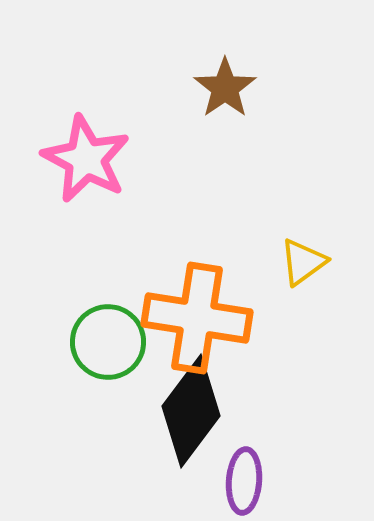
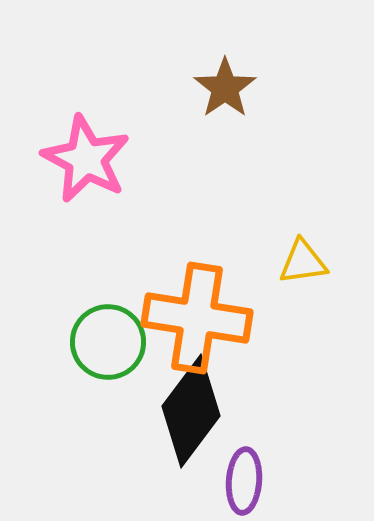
yellow triangle: rotated 28 degrees clockwise
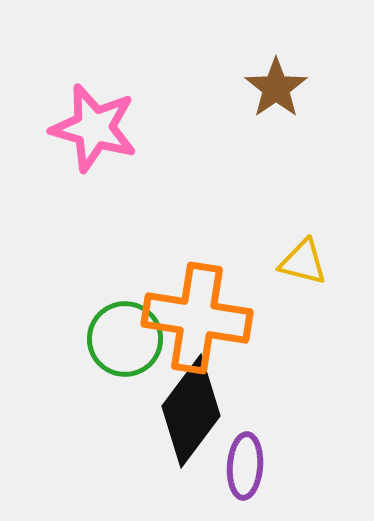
brown star: moved 51 px right
pink star: moved 8 px right, 31 px up; rotated 12 degrees counterclockwise
yellow triangle: rotated 22 degrees clockwise
green circle: moved 17 px right, 3 px up
purple ellipse: moved 1 px right, 15 px up
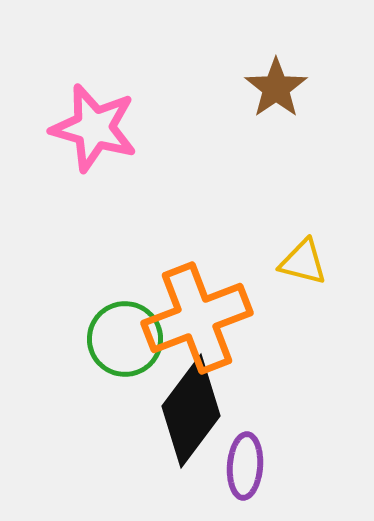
orange cross: rotated 30 degrees counterclockwise
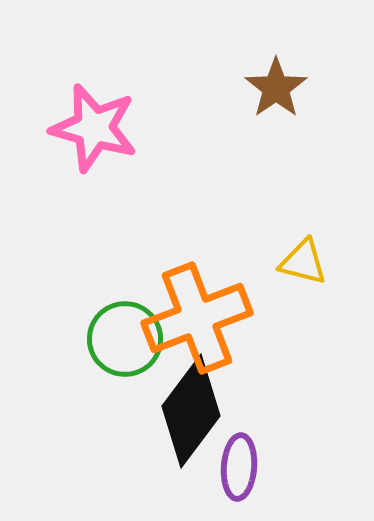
purple ellipse: moved 6 px left, 1 px down
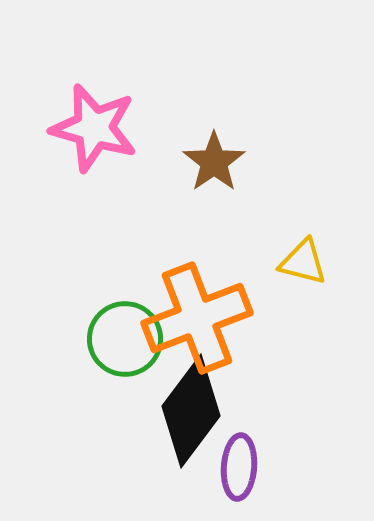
brown star: moved 62 px left, 74 px down
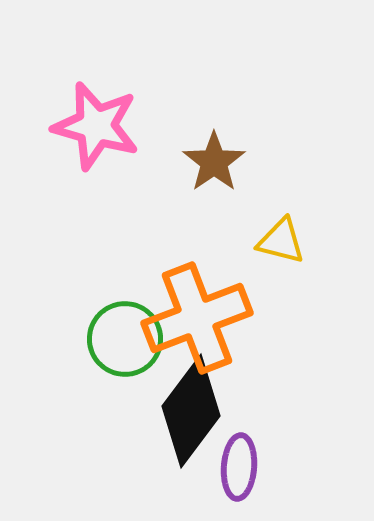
pink star: moved 2 px right, 2 px up
yellow triangle: moved 22 px left, 21 px up
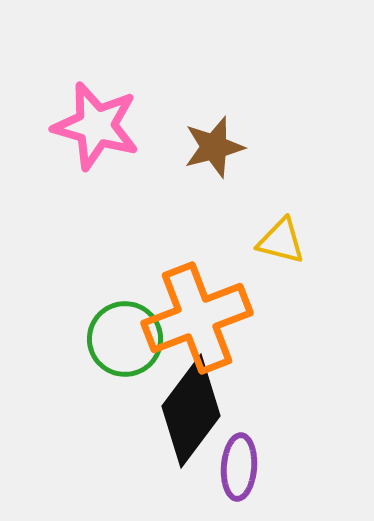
brown star: moved 15 px up; rotated 20 degrees clockwise
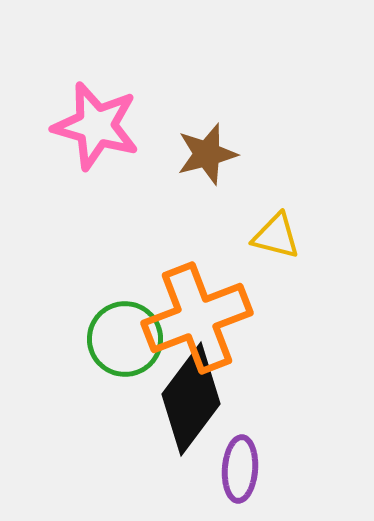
brown star: moved 7 px left, 7 px down
yellow triangle: moved 5 px left, 5 px up
black diamond: moved 12 px up
purple ellipse: moved 1 px right, 2 px down
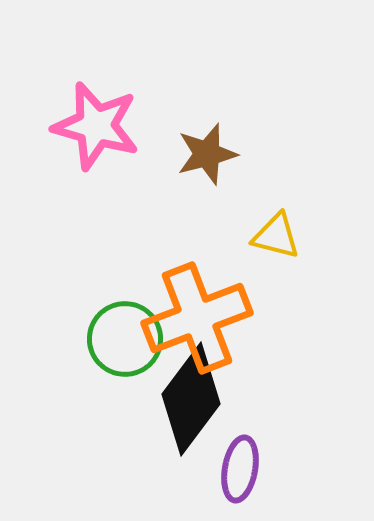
purple ellipse: rotated 6 degrees clockwise
